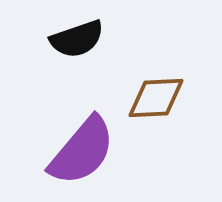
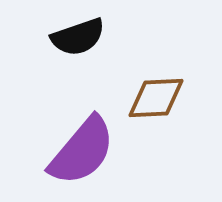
black semicircle: moved 1 px right, 2 px up
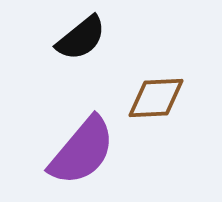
black semicircle: moved 3 px right, 1 px down; rotated 20 degrees counterclockwise
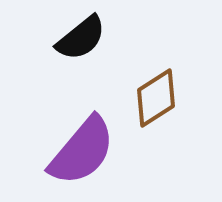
brown diamond: rotated 30 degrees counterclockwise
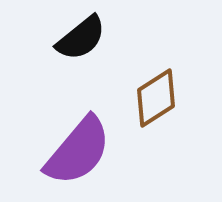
purple semicircle: moved 4 px left
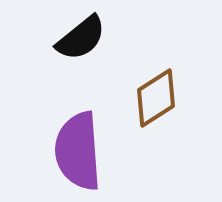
purple semicircle: rotated 136 degrees clockwise
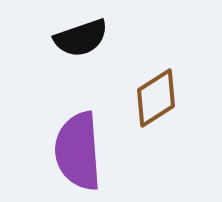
black semicircle: rotated 20 degrees clockwise
